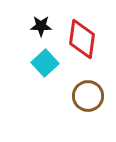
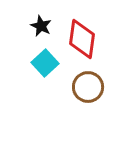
black star: rotated 25 degrees clockwise
brown circle: moved 9 px up
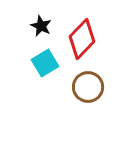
red diamond: rotated 36 degrees clockwise
cyan square: rotated 12 degrees clockwise
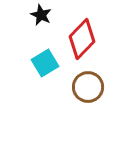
black star: moved 11 px up
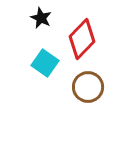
black star: moved 3 px down
cyan square: rotated 24 degrees counterclockwise
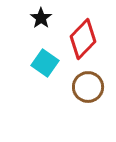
black star: rotated 10 degrees clockwise
red diamond: moved 1 px right
